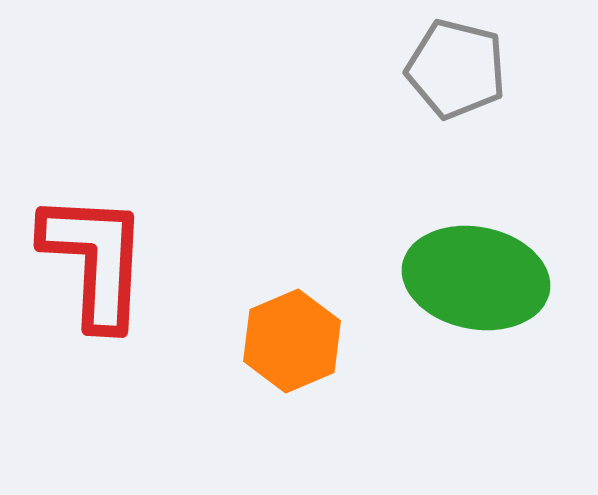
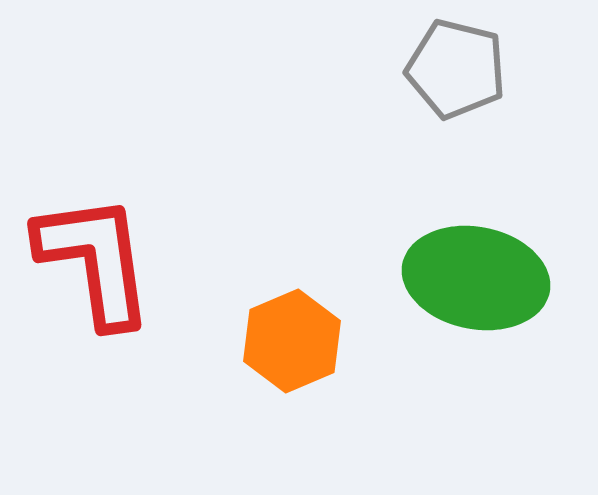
red L-shape: rotated 11 degrees counterclockwise
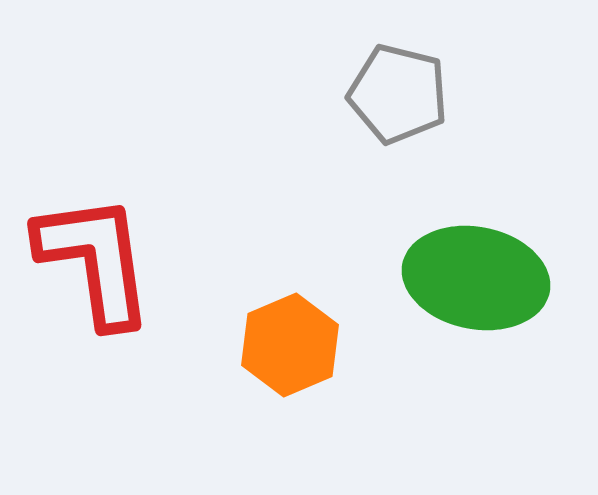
gray pentagon: moved 58 px left, 25 px down
orange hexagon: moved 2 px left, 4 px down
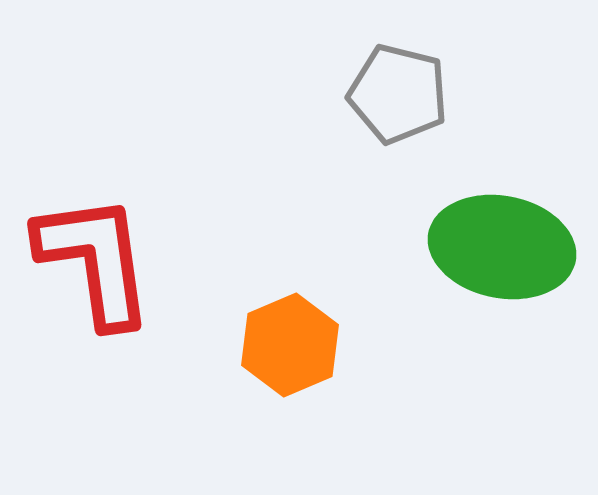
green ellipse: moved 26 px right, 31 px up
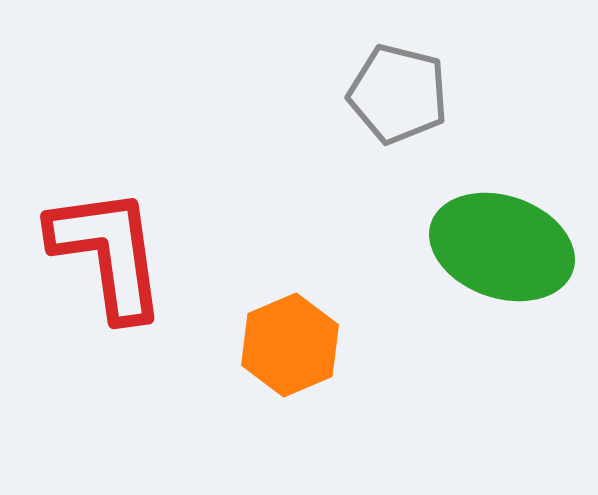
green ellipse: rotated 8 degrees clockwise
red L-shape: moved 13 px right, 7 px up
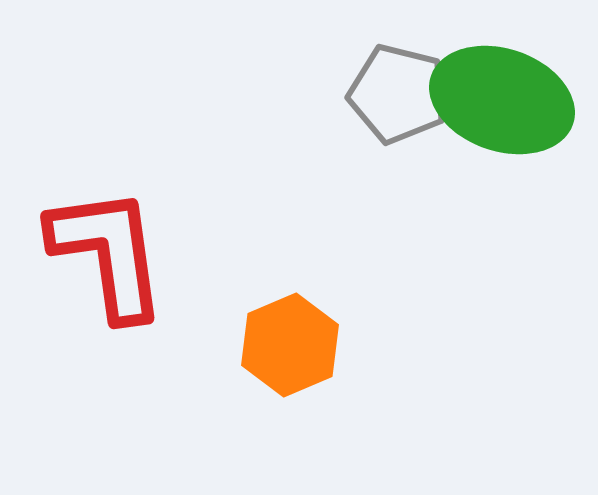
green ellipse: moved 147 px up
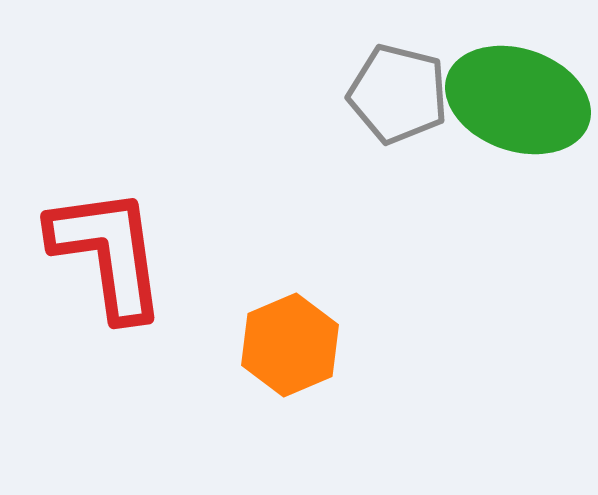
green ellipse: moved 16 px right
